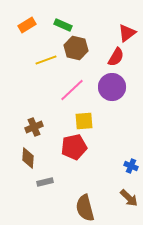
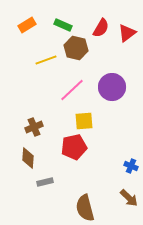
red semicircle: moved 15 px left, 29 px up
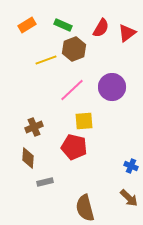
brown hexagon: moved 2 px left, 1 px down; rotated 25 degrees clockwise
red pentagon: rotated 25 degrees clockwise
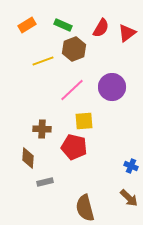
yellow line: moved 3 px left, 1 px down
brown cross: moved 8 px right, 2 px down; rotated 24 degrees clockwise
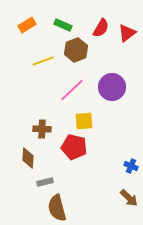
brown hexagon: moved 2 px right, 1 px down
brown semicircle: moved 28 px left
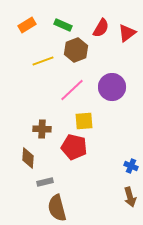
brown arrow: moved 1 px right, 1 px up; rotated 30 degrees clockwise
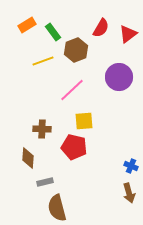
green rectangle: moved 10 px left, 7 px down; rotated 30 degrees clockwise
red triangle: moved 1 px right, 1 px down
purple circle: moved 7 px right, 10 px up
brown arrow: moved 1 px left, 4 px up
